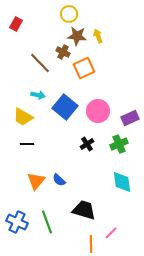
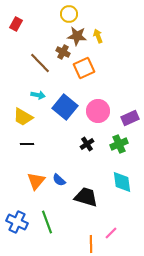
black trapezoid: moved 2 px right, 13 px up
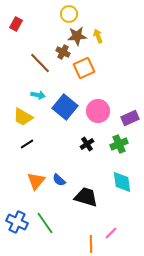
brown star: rotated 12 degrees counterclockwise
black line: rotated 32 degrees counterclockwise
green line: moved 2 px left, 1 px down; rotated 15 degrees counterclockwise
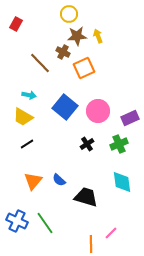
cyan arrow: moved 9 px left
orange triangle: moved 3 px left
blue cross: moved 1 px up
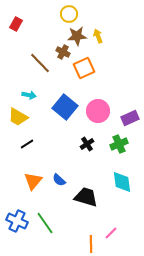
yellow trapezoid: moved 5 px left
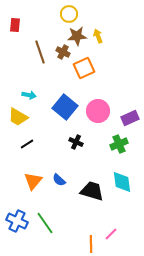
red rectangle: moved 1 px left, 1 px down; rotated 24 degrees counterclockwise
brown line: moved 11 px up; rotated 25 degrees clockwise
black cross: moved 11 px left, 2 px up; rotated 32 degrees counterclockwise
black trapezoid: moved 6 px right, 6 px up
pink line: moved 1 px down
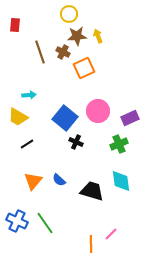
cyan arrow: rotated 16 degrees counterclockwise
blue square: moved 11 px down
cyan diamond: moved 1 px left, 1 px up
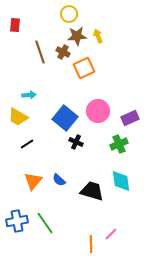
blue cross: rotated 35 degrees counterclockwise
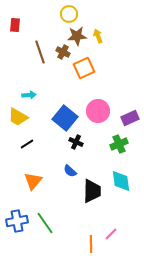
blue semicircle: moved 11 px right, 9 px up
black trapezoid: rotated 75 degrees clockwise
